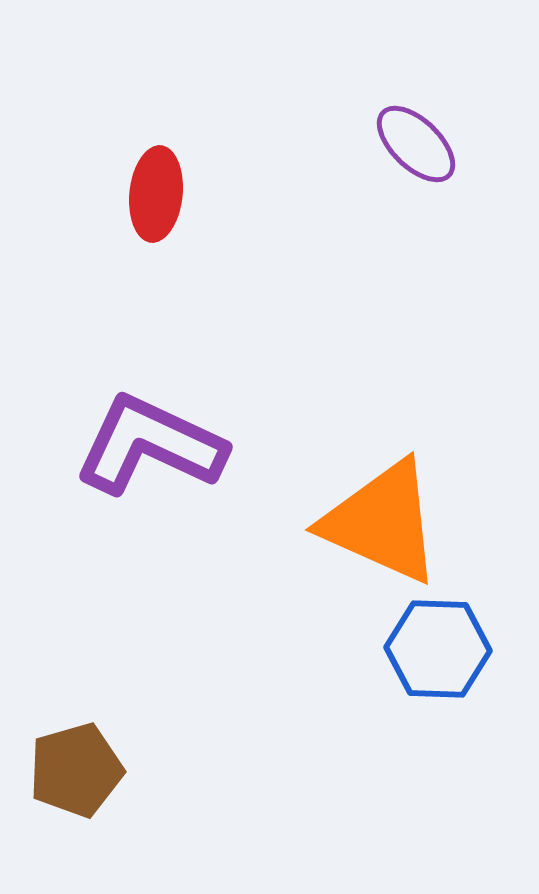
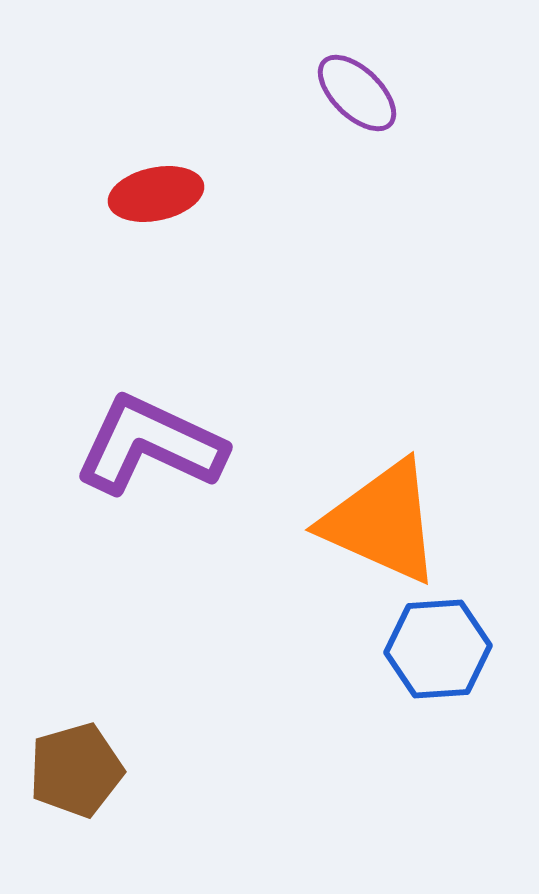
purple ellipse: moved 59 px left, 51 px up
red ellipse: rotated 72 degrees clockwise
blue hexagon: rotated 6 degrees counterclockwise
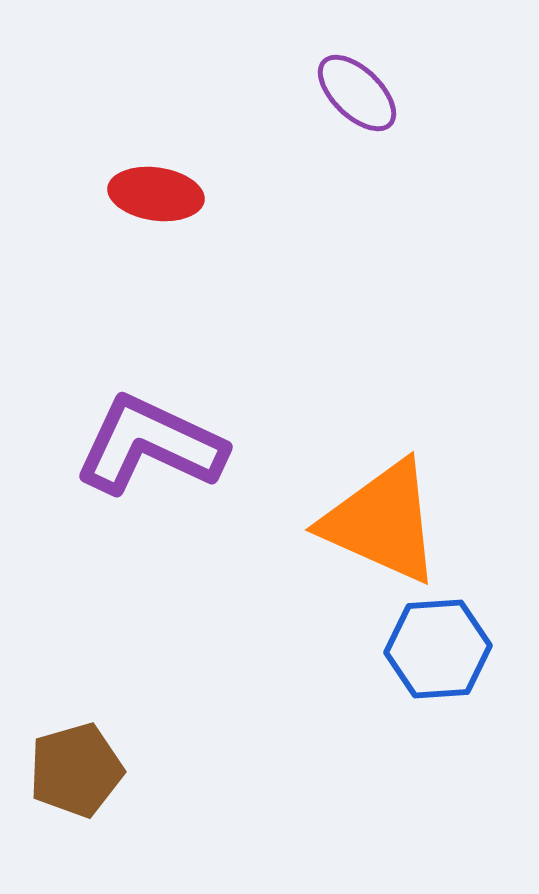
red ellipse: rotated 20 degrees clockwise
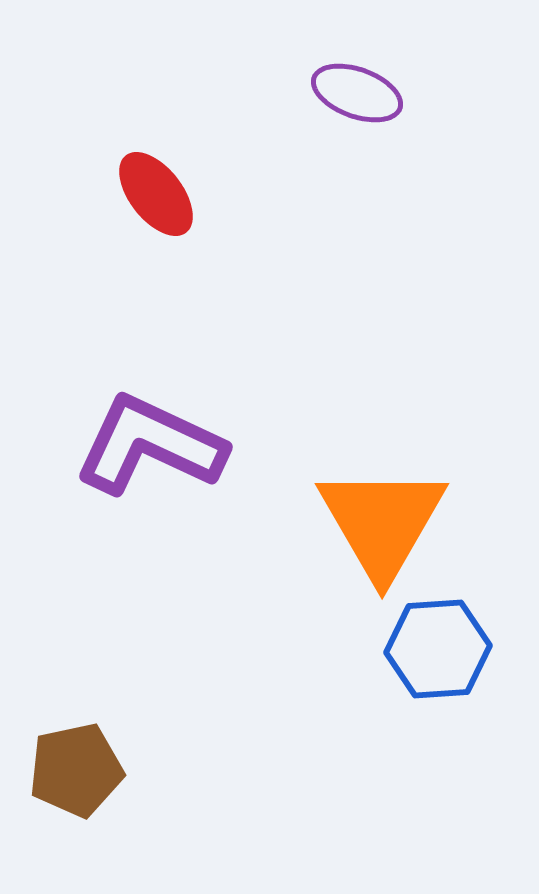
purple ellipse: rotated 24 degrees counterclockwise
red ellipse: rotated 44 degrees clockwise
orange triangle: rotated 36 degrees clockwise
brown pentagon: rotated 4 degrees clockwise
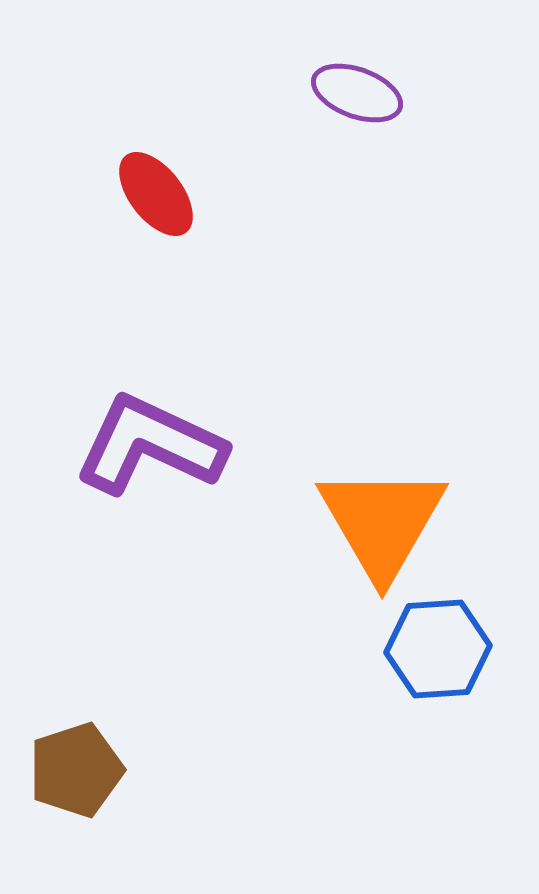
brown pentagon: rotated 6 degrees counterclockwise
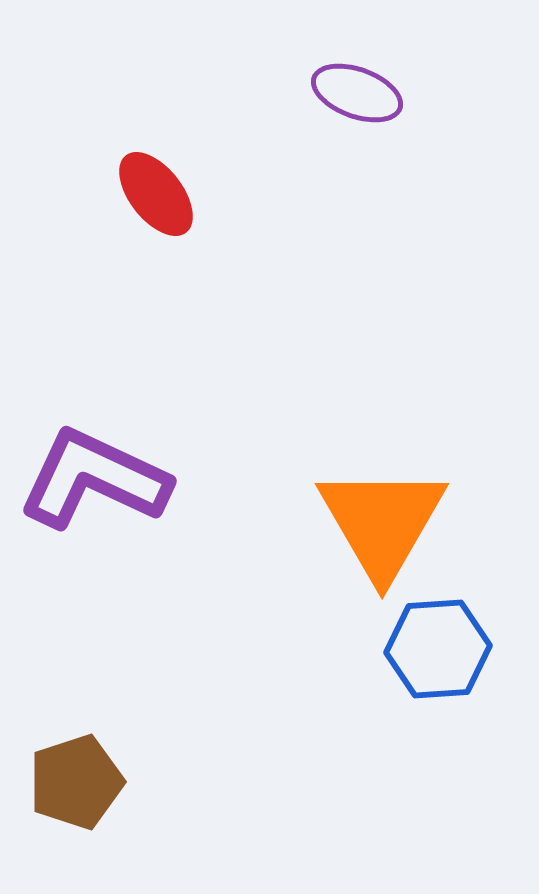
purple L-shape: moved 56 px left, 34 px down
brown pentagon: moved 12 px down
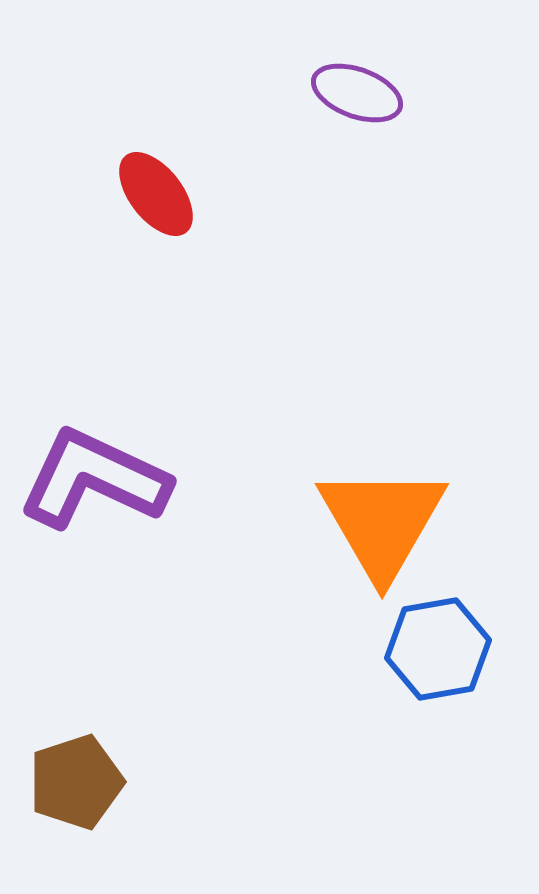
blue hexagon: rotated 6 degrees counterclockwise
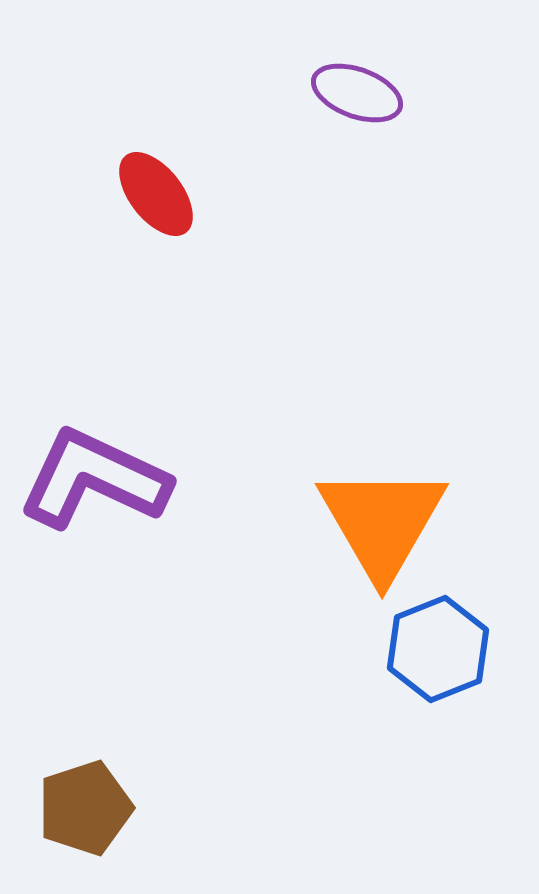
blue hexagon: rotated 12 degrees counterclockwise
brown pentagon: moved 9 px right, 26 px down
